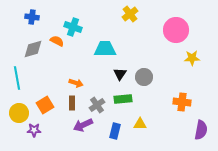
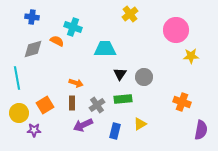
yellow star: moved 1 px left, 2 px up
orange cross: rotated 12 degrees clockwise
yellow triangle: rotated 32 degrees counterclockwise
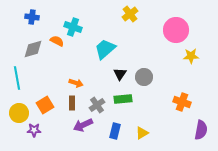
cyan trapezoid: rotated 40 degrees counterclockwise
yellow triangle: moved 2 px right, 9 px down
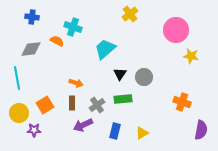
gray diamond: moved 2 px left; rotated 10 degrees clockwise
yellow star: rotated 14 degrees clockwise
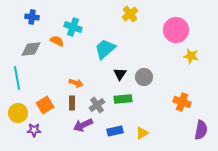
yellow circle: moved 1 px left
blue rectangle: rotated 63 degrees clockwise
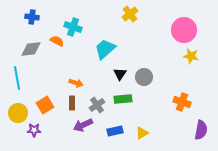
pink circle: moved 8 px right
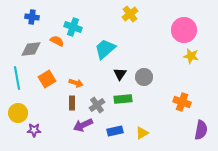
orange square: moved 2 px right, 26 px up
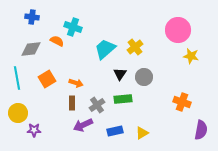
yellow cross: moved 5 px right, 33 px down
pink circle: moved 6 px left
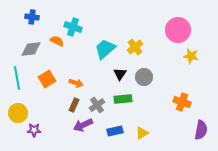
brown rectangle: moved 2 px right, 2 px down; rotated 24 degrees clockwise
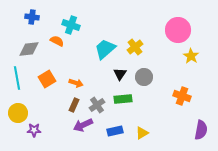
cyan cross: moved 2 px left, 2 px up
gray diamond: moved 2 px left
yellow star: rotated 21 degrees clockwise
orange cross: moved 6 px up
